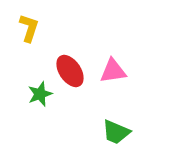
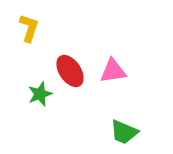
green trapezoid: moved 8 px right
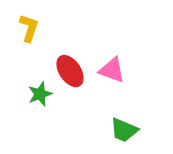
pink triangle: moved 1 px left, 1 px up; rotated 28 degrees clockwise
green trapezoid: moved 2 px up
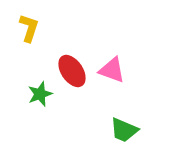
red ellipse: moved 2 px right
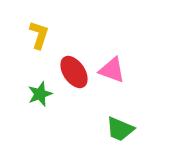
yellow L-shape: moved 10 px right, 7 px down
red ellipse: moved 2 px right, 1 px down
green trapezoid: moved 4 px left, 1 px up
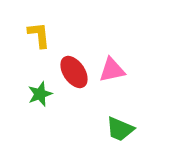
yellow L-shape: rotated 24 degrees counterclockwise
pink triangle: rotated 32 degrees counterclockwise
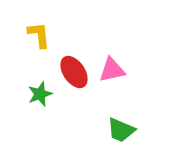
green trapezoid: moved 1 px right, 1 px down
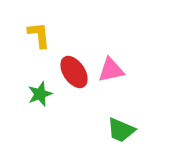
pink triangle: moved 1 px left
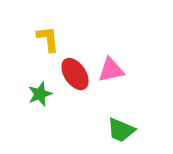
yellow L-shape: moved 9 px right, 4 px down
red ellipse: moved 1 px right, 2 px down
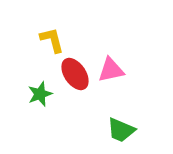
yellow L-shape: moved 4 px right, 1 px down; rotated 8 degrees counterclockwise
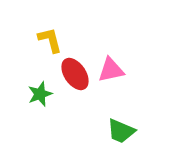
yellow L-shape: moved 2 px left
green trapezoid: moved 1 px down
